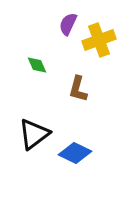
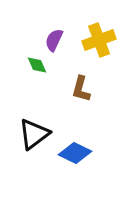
purple semicircle: moved 14 px left, 16 px down
brown L-shape: moved 3 px right
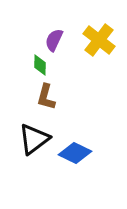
yellow cross: rotated 32 degrees counterclockwise
green diamond: moved 3 px right; rotated 25 degrees clockwise
brown L-shape: moved 35 px left, 8 px down
black triangle: moved 5 px down
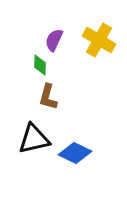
yellow cross: rotated 8 degrees counterclockwise
brown L-shape: moved 2 px right
black triangle: rotated 24 degrees clockwise
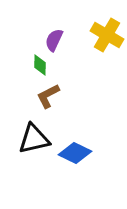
yellow cross: moved 8 px right, 5 px up
brown L-shape: moved 1 px up; rotated 48 degrees clockwise
